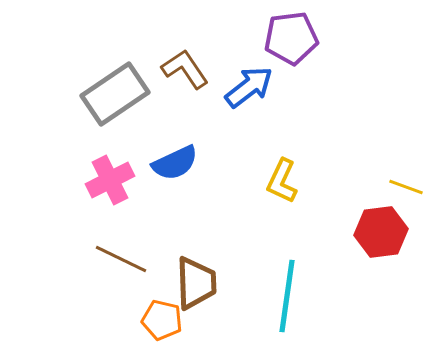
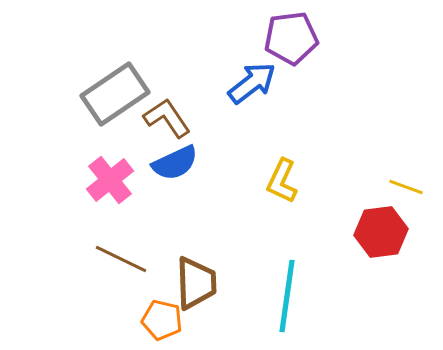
brown L-shape: moved 18 px left, 49 px down
blue arrow: moved 3 px right, 4 px up
pink cross: rotated 12 degrees counterclockwise
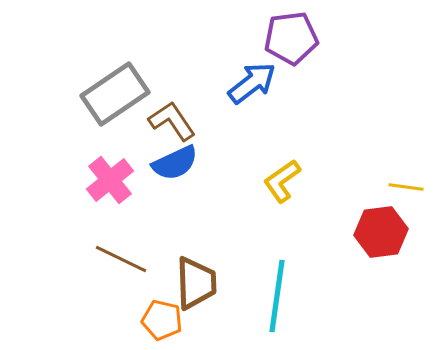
brown L-shape: moved 5 px right, 3 px down
yellow L-shape: rotated 30 degrees clockwise
yellow line: rotated 12 degrees counterclockwise
cyan line: moved 10 px left
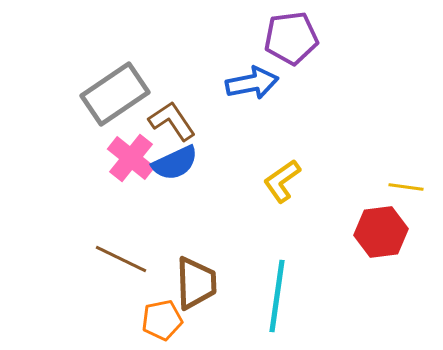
blue arrow: rotated 27 degrees clockwise
pink cross: moved 21 px right, 22 px up; rotated 12 degrees counterclockwise
orange pentagon: rotated 24 degrees counterclockwise
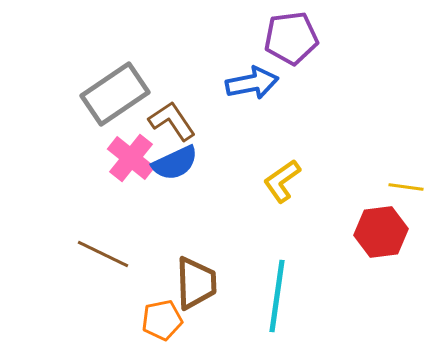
brown line: moved 18 px left, 5 px up
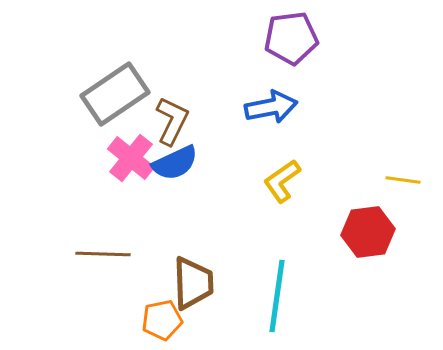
blue arrow: moved 19 px right, 24 px down
brown L-shape: rotated 60 degrees clockwise
yellow line: moved 3 px left, 7 px up
red hexagon: moved 13 px left
brown line: rotated 24 degrees counterclockwise
brown trapezoid: moved 3 px left
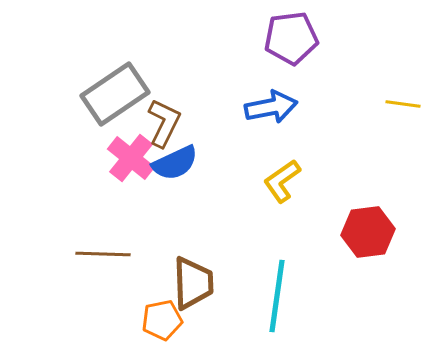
brown L-shape: moved 8 px left, 2 px down
yellow line: moved 76 px up
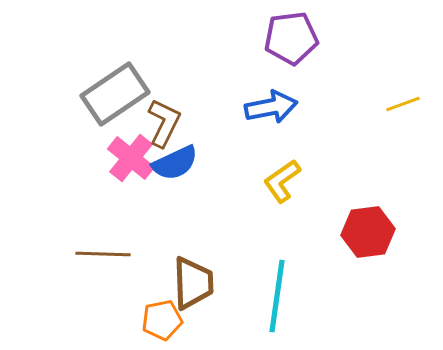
yellow line: rotated 28 degrees counterclockwise
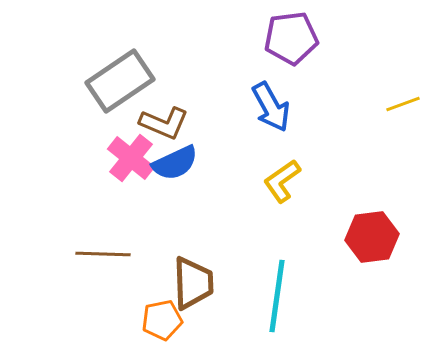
gray rectangle: moved 5 px right, 13 px up
blue arrow: rotated 72 degrees clockwise
brown L-shape: rotated 87 degrees clockwise
red hexagon: moved 4 px right, 5 px down
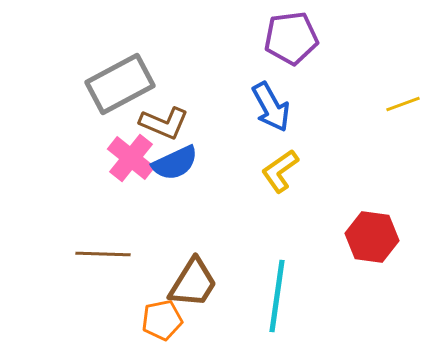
gray rectangle: moved 3 px down; rotated 6 degrees clockwise
yellow L-shape: moved 2 px left, 10 px up
red hexagon: rotated 15 degrees clockwise
brown trapezoid: rotated 34 degrees clockwise
